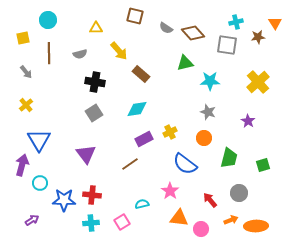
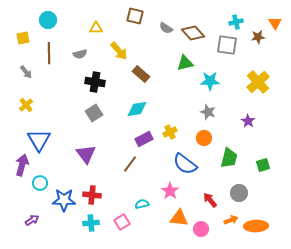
brown line at (130, 164): rotated 18 degrees counterclockwise
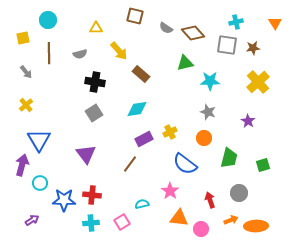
brown star at (258, 37): moved 5 px left, 11 px down
red arrow at (210, 200): rotated 21 degrees clockwise
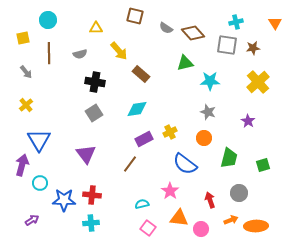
pink square at (122, 222): moved 26 px right, 6 px down; rotated 21 degrees counterclockwise
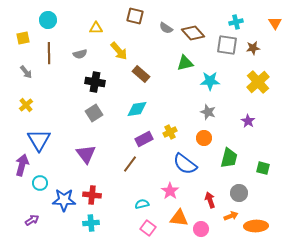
green square at (263, 165): moved 3 px down; rotated 32 degrees clockwise
orange arrow at (231, 220): moved 4 px up
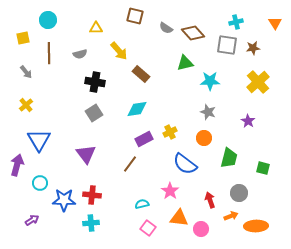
purple arrow at (22, 165): moved 5 px left
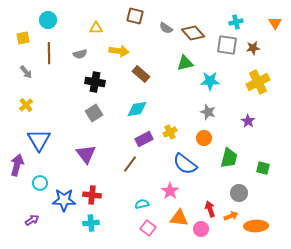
yellow arrow at (119, 51): rotated 42 degrees counterclockwise
yellow cross at (258, 82): rotated 15 degrees clockwise
red arrow at (210, 200): moved 9 px down
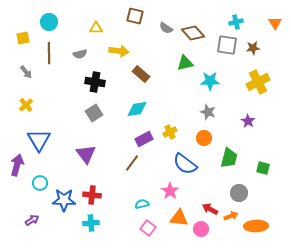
cyan circle at (48, 20): moved 1 px right, 2 px down
brown line at (130, 164): moved 2 px right, 1 px up
red arrow at (210, 209): rotated 42 degrees counterclockwise
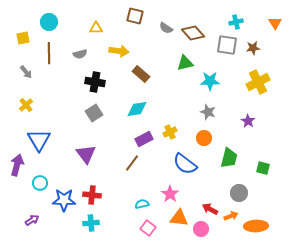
pink star at (170, 191): moved 3 px down
